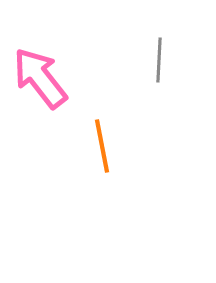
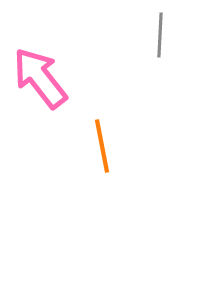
gray line: moved 1 px right, 25 px up
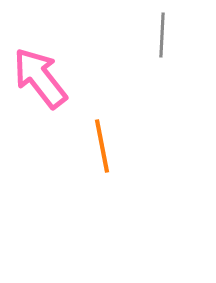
gray line: moved 2 px right
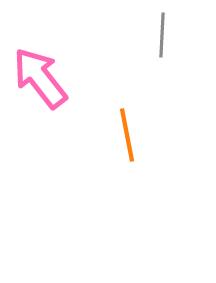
orange line: moved 25 px right, 11 px up
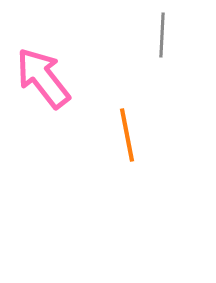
pink arrow: moved 3 px right
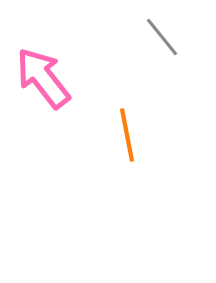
gray line: moved 2 px down; rotated 42 degrees counterclockwise
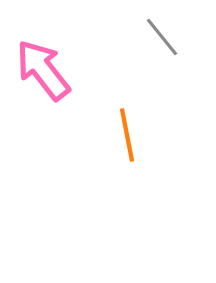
pink arrow: moved 8 px up
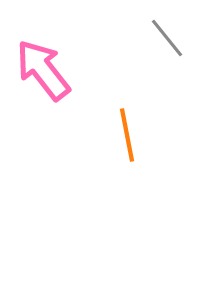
gray line: moved 5 px right, 1 px down
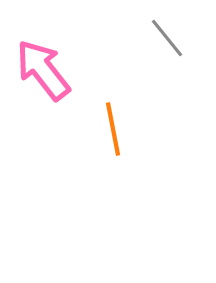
orange line: moved 14 px left, 6 px up
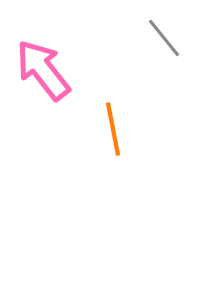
gray line: moved 3 px left
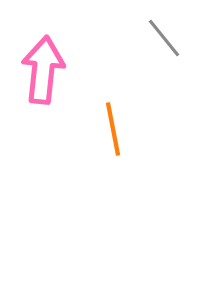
pink arrow: rotated 44 degrees clockwise
